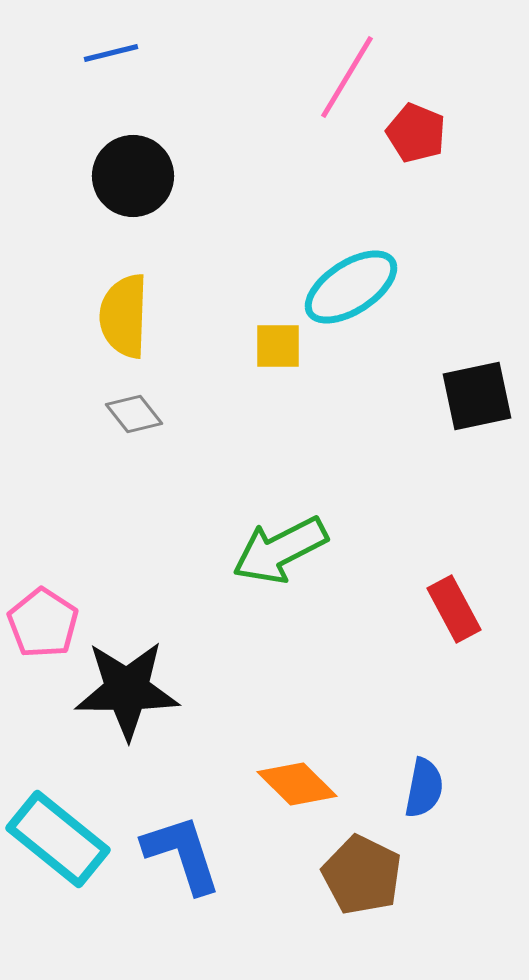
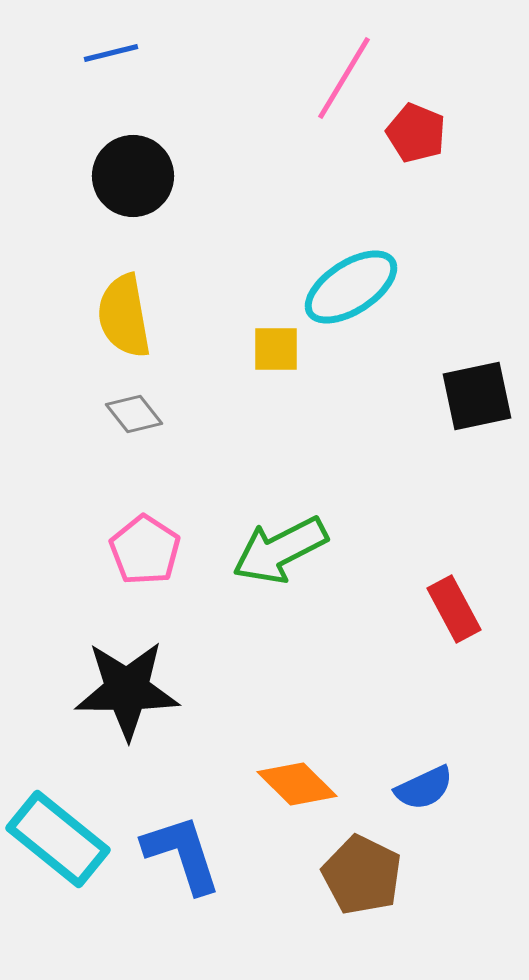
pink line: moved 3 px left, 1 px down
yellow semicircle: rotated 12 degrees counterclockwise
yellow square: moved 2 px left, 3 px down
pink pentagon: moved 102 px right, 73 px up
blue semicircle: rotated 54 degrees clockwise
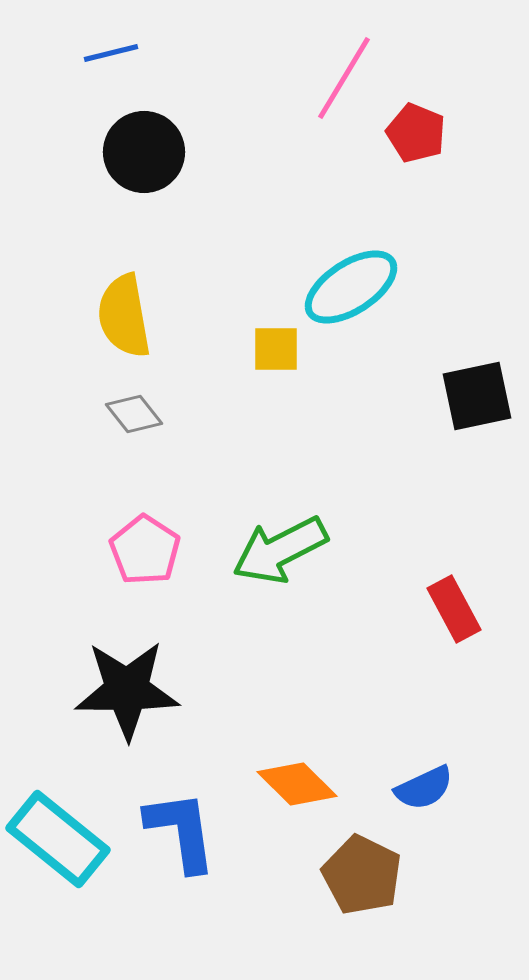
black circle: moved 11 px right, 24 px up
blue L-shape: moved 1 px left, 23 px up; rotated 10 degrees clockwise
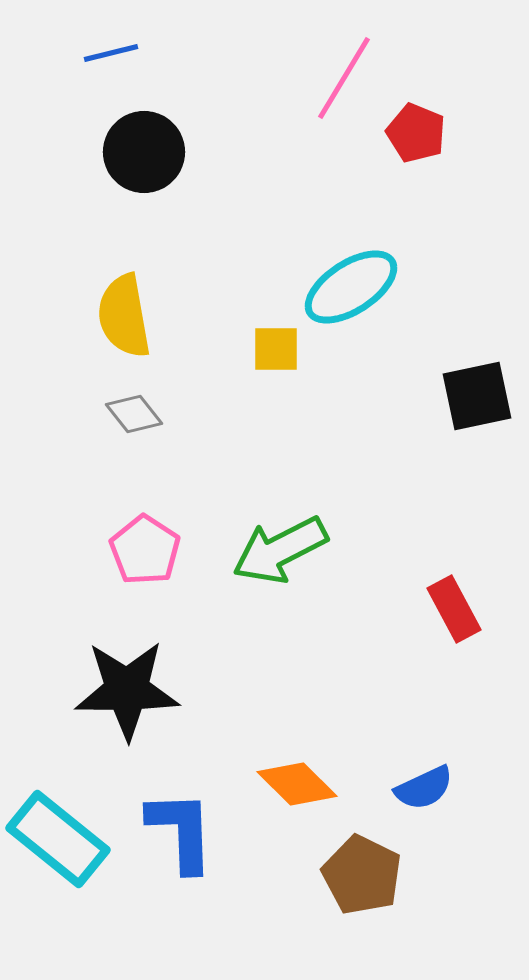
blue L-shape: rotated 6 degrees clockwise
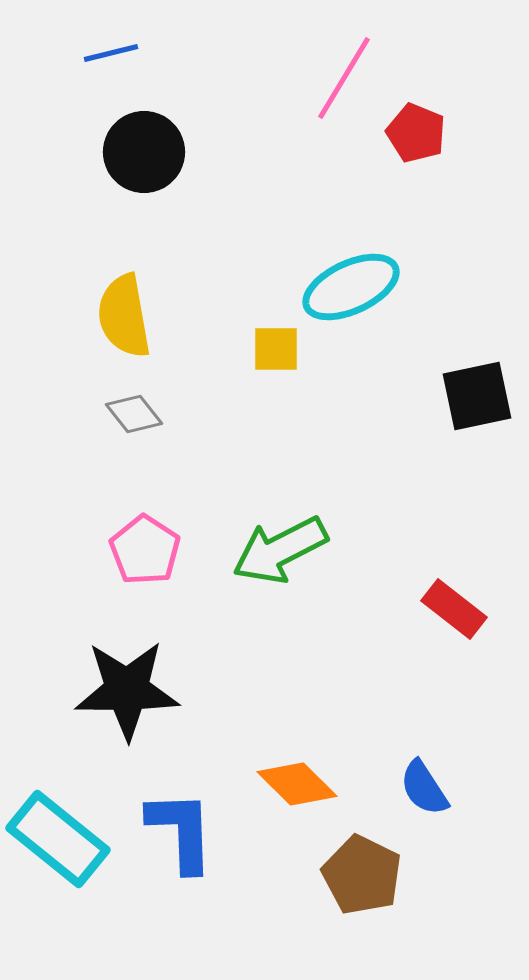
cyan ellipse: rotated 8 degrees clockwise
red rectangle: rotated 24 degrees counterclockwise
blue semicircle: rotated 82 degrees clockwise
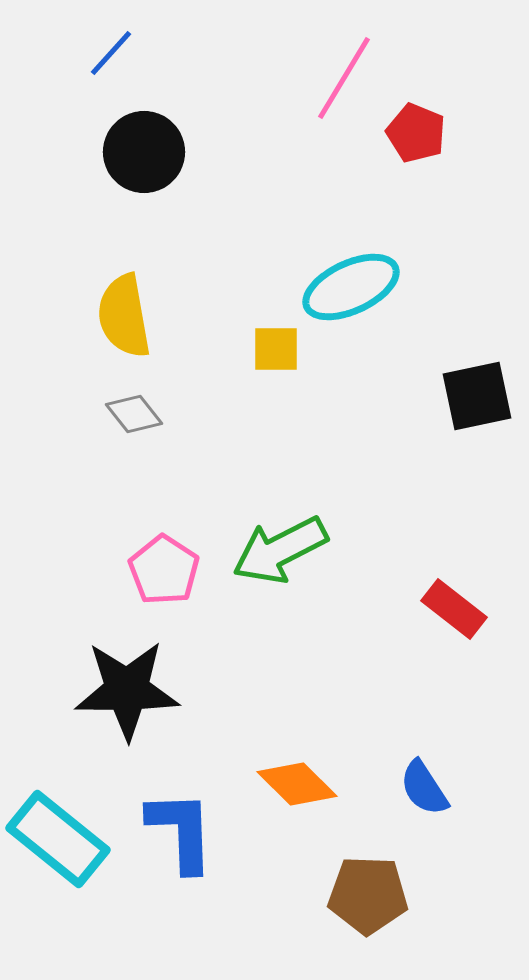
blue line: rotated 34 degrees counterclockwise
pink pentagon: moved 19 px right, 20 px down
brown pentagon: moved 6 px right, 20 px down; rotated 24 degrees counterclockwise
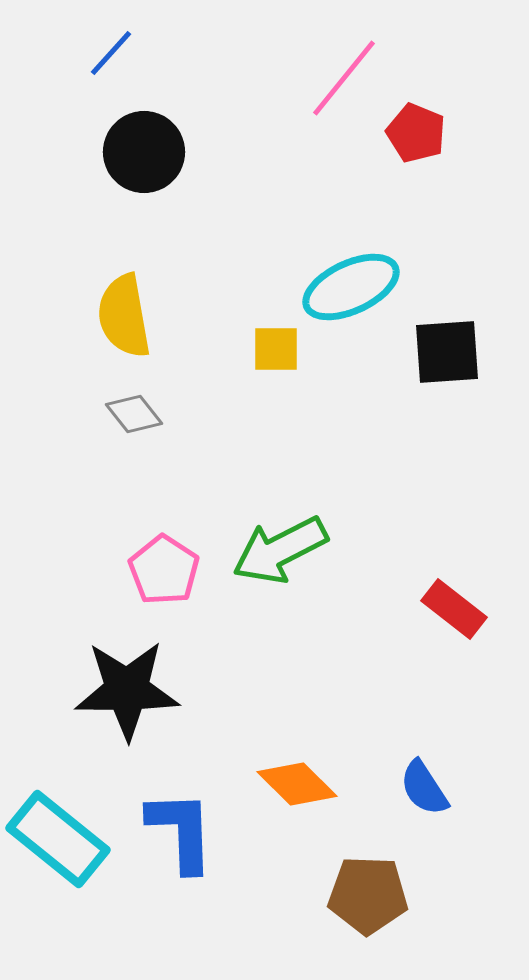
pink line: rotated 8 degrees clockwise
black square: moved 30 px left, 44 px up; rotated 8 degrees clockwise
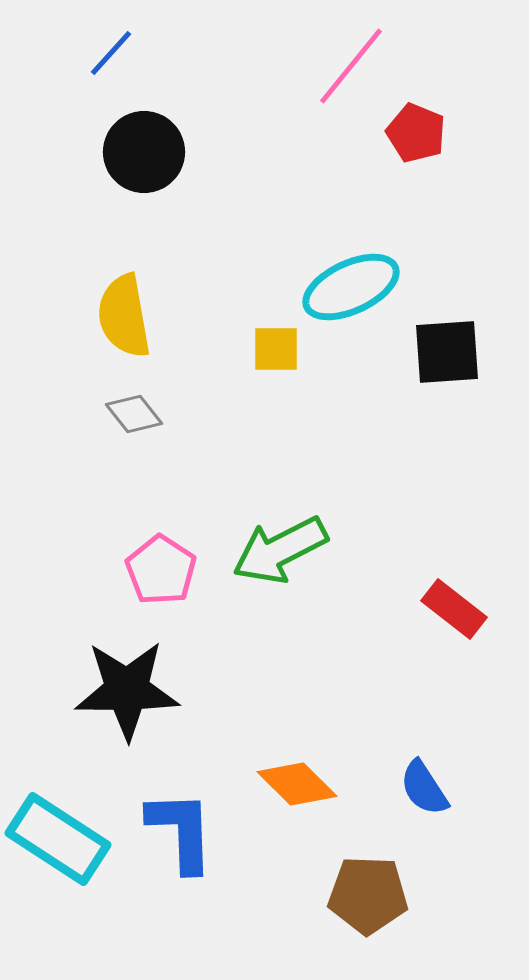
pink line: moved 7 px right, 12 px up
pink pentagon: moved 3 px left
cyan rectangle: rotated 6 degrees counterclockwise
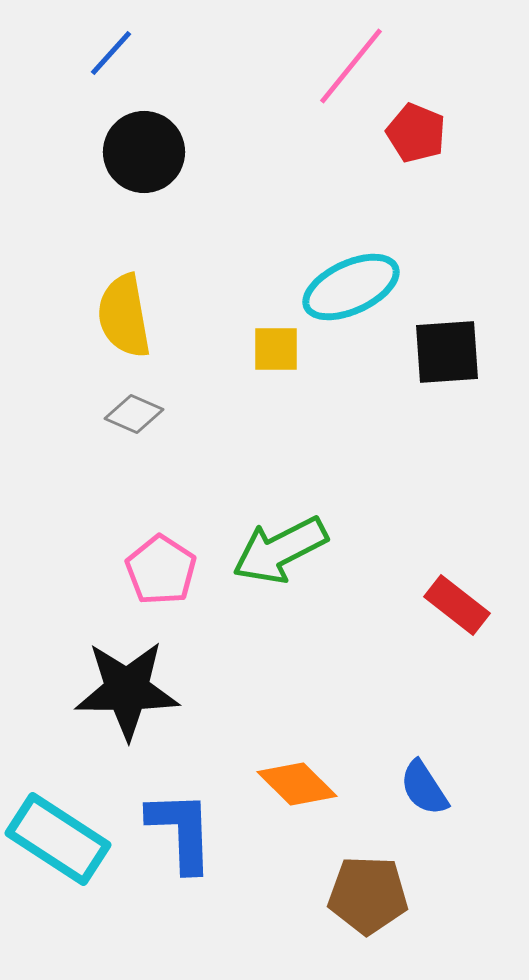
gray diamond: rotated 28 degrees counterclockwise
red rectangle: moved 3 px right, 4 px up
